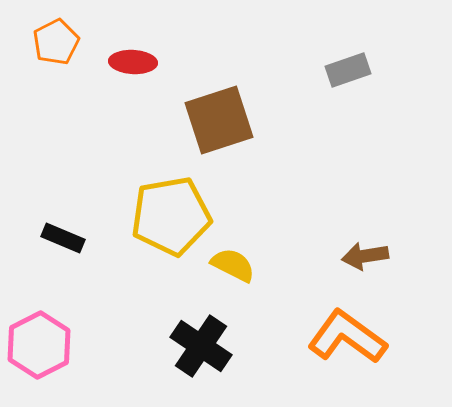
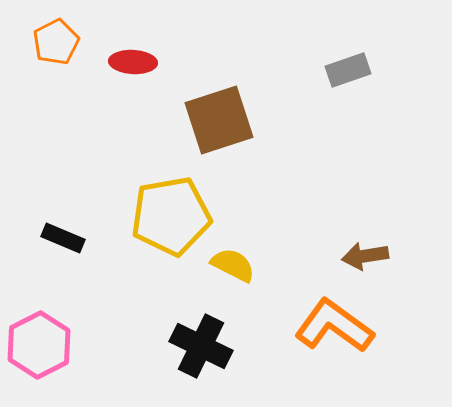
orange L-shape: moved 13 px left, 11 px up
black cross: rotated 8 degrees counterclockwise
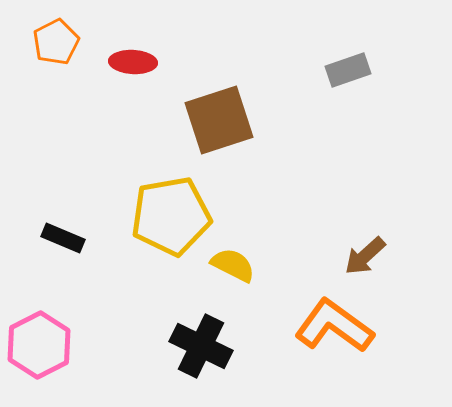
brown arrow: rotated 33 degrees counterclockwise
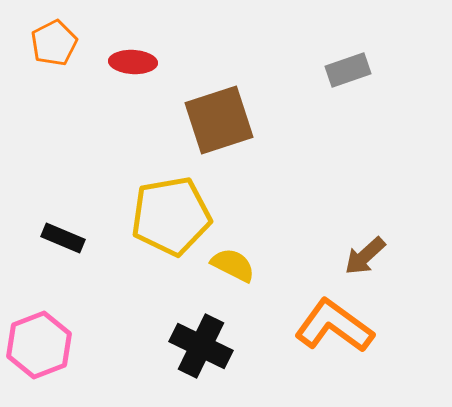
orange pentagon: moved 2 px left, 1 px down
pink hexagon: rotated 6 degrees clockwise
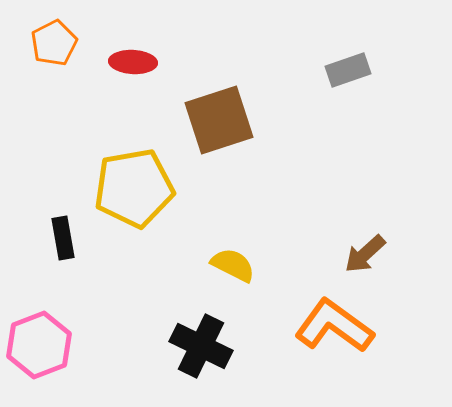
yellow pentagon: moved 37 px left, 28 px up
black rectangle: rotated 57 degrees clockwise
brown arrow: moved 2 px up
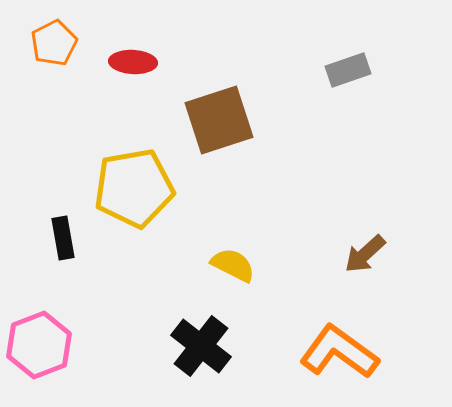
orange L-shape: moved 5 px right, 26 px down
black cross: rotated 12 degrees clockwise
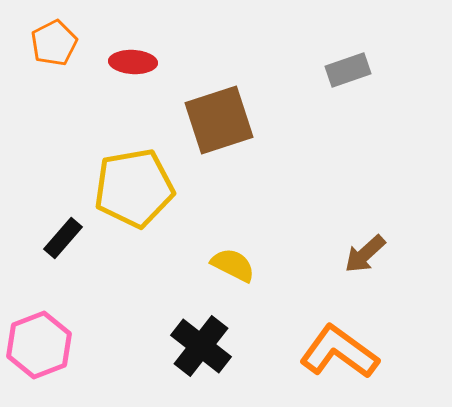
black rectangle: rotated 51 degrees clockwise
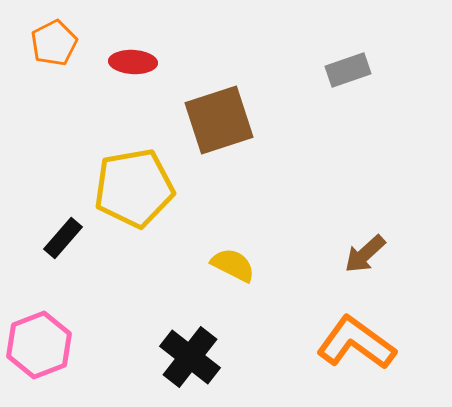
black cross: moved 11 px left, 11 px down
orange L-shape: moved 17 px right, 9 px up
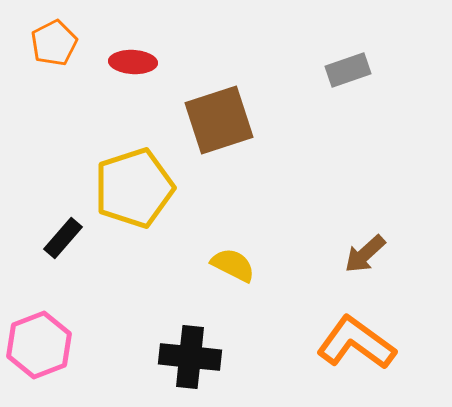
yellow pentagon: rotated 8 degrees counterclockwise
black cross: rotated 32 degrees counterclockwise
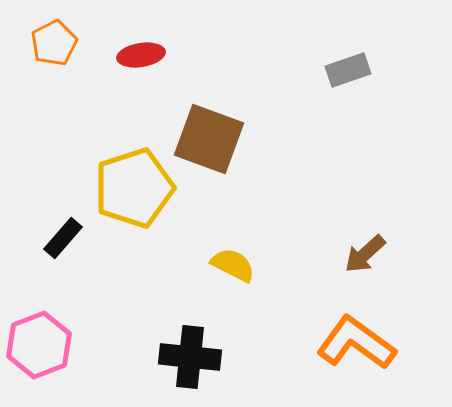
red ellipse: moved 8 px right, 7 px up; rotated 12 degrees counterclockwise
brown square: moved 10 px left, 19 px down; rotated 38 degrees clockwise
